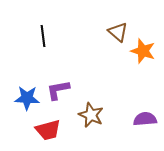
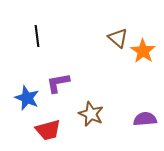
brown triangle: moved 6 px down
black line: moved 6 px left
orange star: rotated 15 degrees clockwise
purple L-shape: moved 7 px up
blue star: rotated 20 degrees clockwise
brown star: moved 1 px up
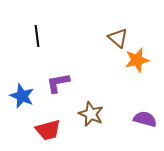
orange star: moved 6 px left, 9 px down; rotated 25 degrees clockwise
blue star: moved 5 px left, 2 px up
purple semicircle: rotated 20 degrees clockwise
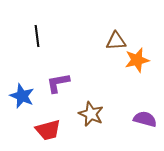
brown triangle: moved 2 px left, 3 px down; rotated 45 degrees counterclockwise
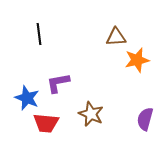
black line: moved 2 px right, 2 px up
brown triangle: moved 4 px up
blue star: moved 5 px right, 2 px down
purple semicircle: rotated 90 degrees counterclockwise
red trapezoid: moved 2 px left, 7 px up; rotated 20 degrees clockwise
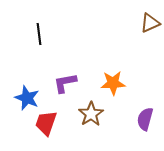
brown triangle: moved 34 px right, 14 px up; rotated 20 degrees counterclockwise
orange star: moved 24 px left, 23 px down; rotated 10 degrees clockwise
purple L-shape: moved 7 px right
brown star: rotated 15 degrees clockwise
red trapezoid: rotated 104 degrees clockwise
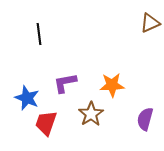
orange star: moved 1 px left, 2 px down
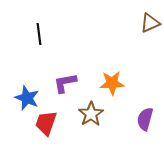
orange star: moved 2 px up
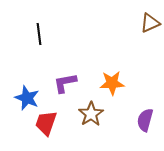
purple semicircle: moved 1 px down
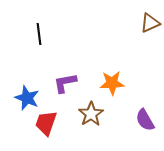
purple semicircle: rotated 45 degrees counterclockwise
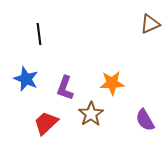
brown triangle: moved 1 px down
purple L-shape: moved 5 px down; rotated 60 degrees counterclockwise
blue star: moved 1 px left, 19 px up
red trapezoid: rotated 28 degrees clockwise
